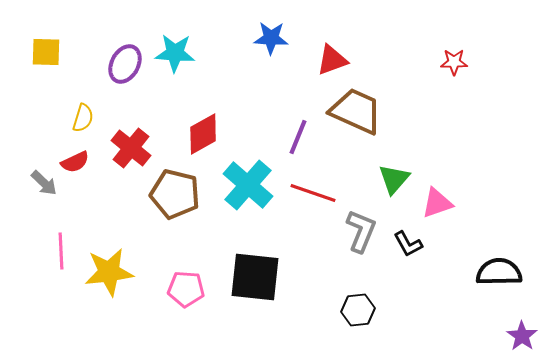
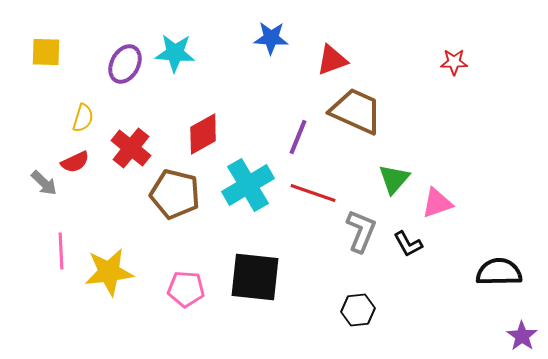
cyan cross: rotated 18 degrees clockwise
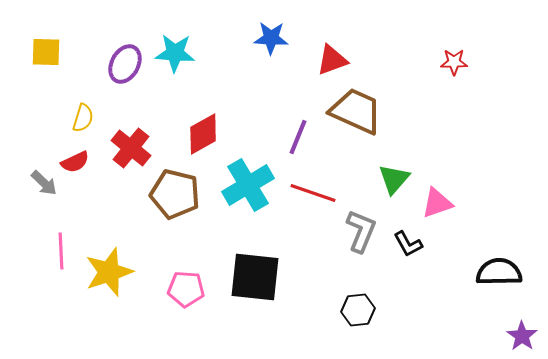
yellow star: rotated 12 degrees counterclockwise
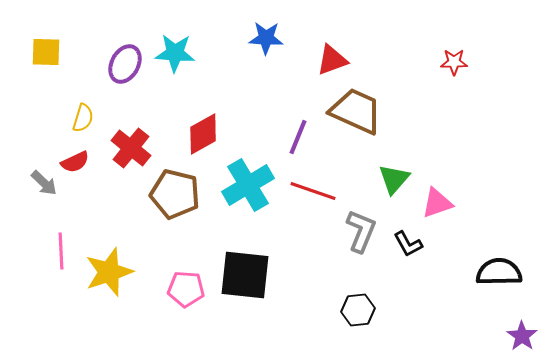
blue star: moved 5 px left
red line: moved 2 px up
black square: moved 10 px left, 2 px up
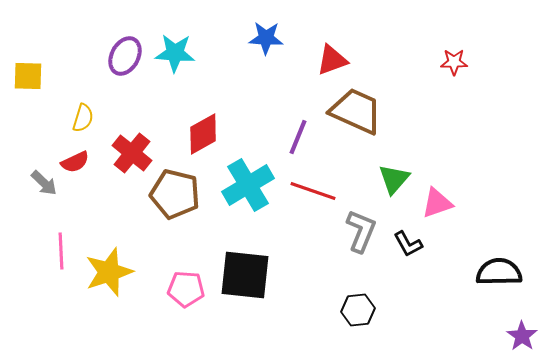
yellow square: moved 18 px left, 24 px down
purple ellipse: moved 8 px up
red cross: moved 1 px right, 5 px down
